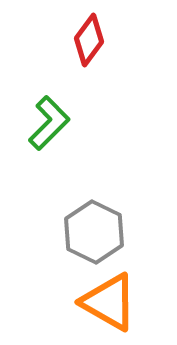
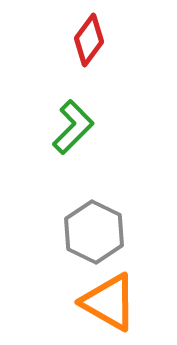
green L-shape: moved 24 px right, 4 px down
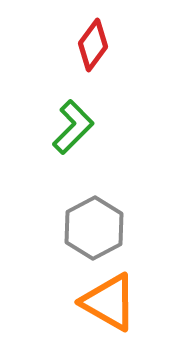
red diamond: moved 4 px right, 5 px down
gray hexagon: moved 4 px up; rotated 6 degrees clockwise
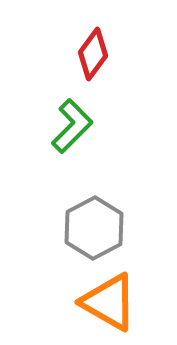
red diamond: moved 9 px down
green L-shape: moved 1 px left, 1 px up
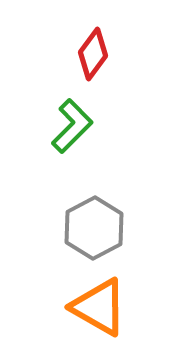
orange triangle: moved 10 px left, 5 px down
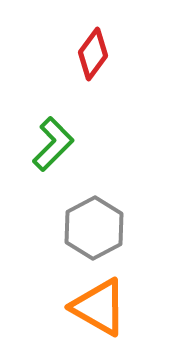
green L-shape: moved 19 px left, 18 px down
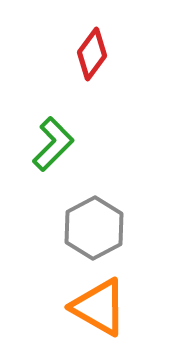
red diamond: moved 1 px left
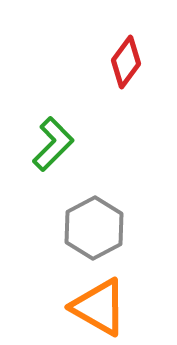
red diamond: moved 34 px right, 8 px down
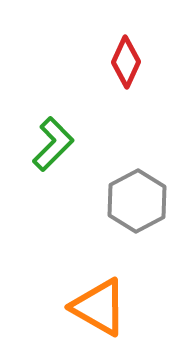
red diamond: rotated 12 degrees counterclockwise
gray hexagon: moved 43 px right, 27 px up
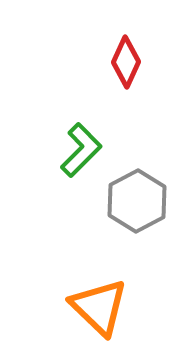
green L-shape: moved 28 px right, 6 px down
orange triangle: rotated 14 degrees clockwise
